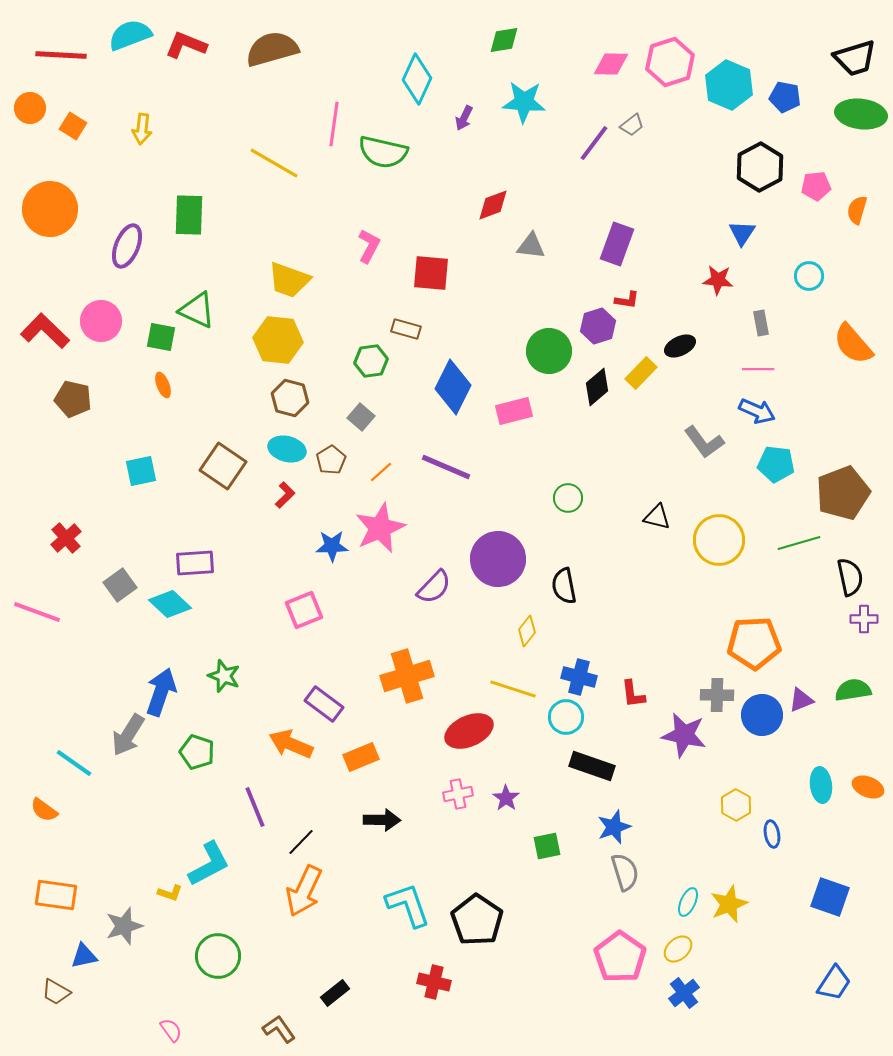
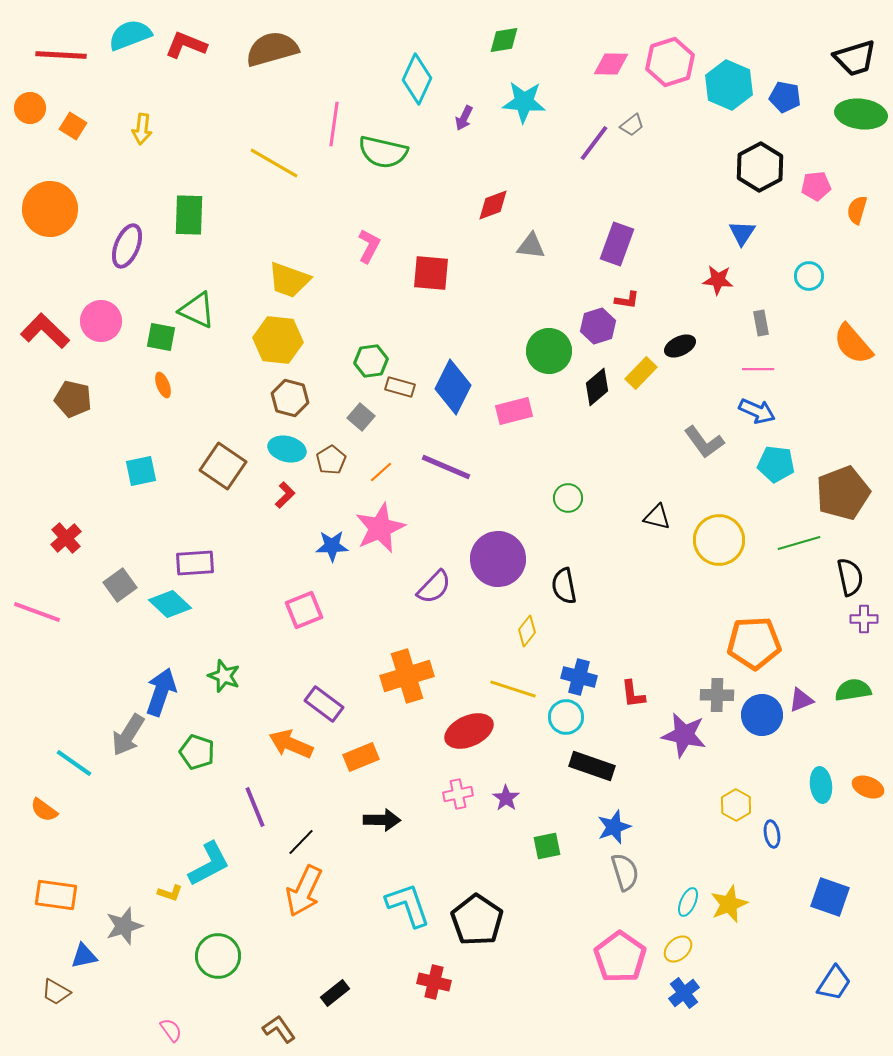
brown rectangle at (406, 329): moved 6 px left, 58 px down
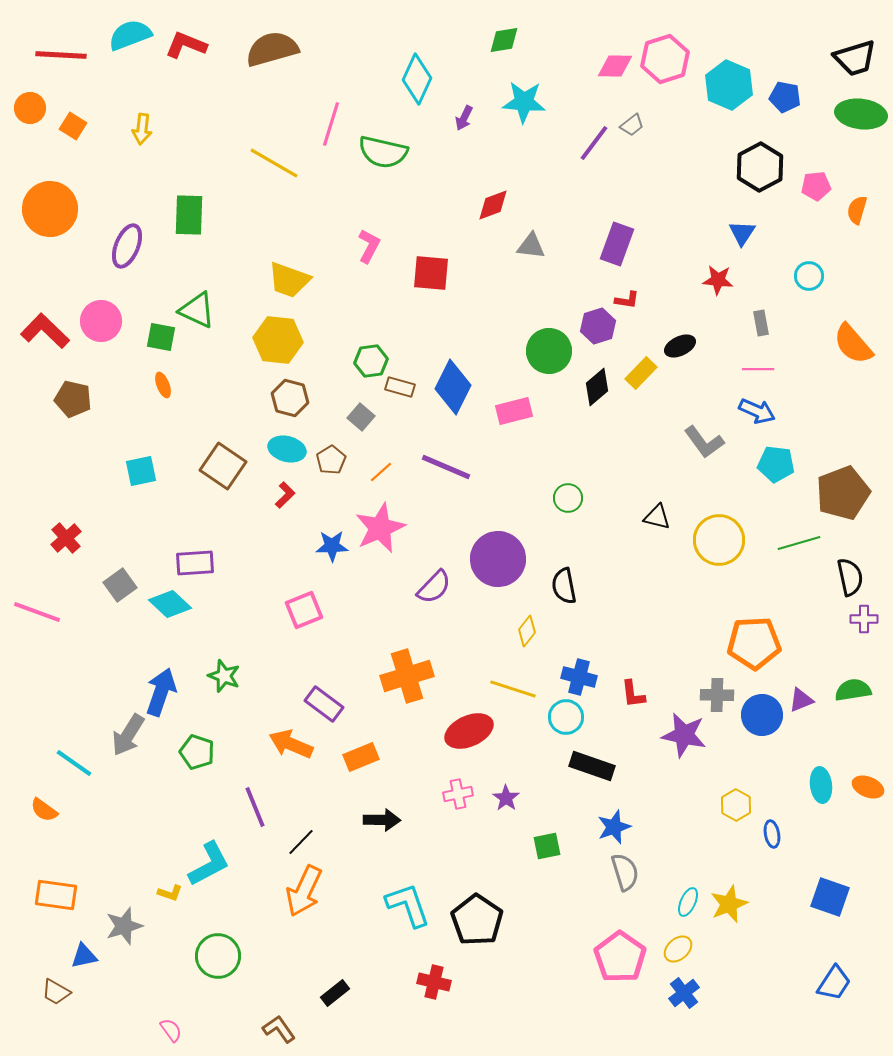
pink hexagon at (670, 62): moved 5 px left, 3 px up
pink diamond at (611, 64): moved 4 px right, 2 px down
pink line at (334, 124): moved 3 px left; rotated 9 degrees clockwise
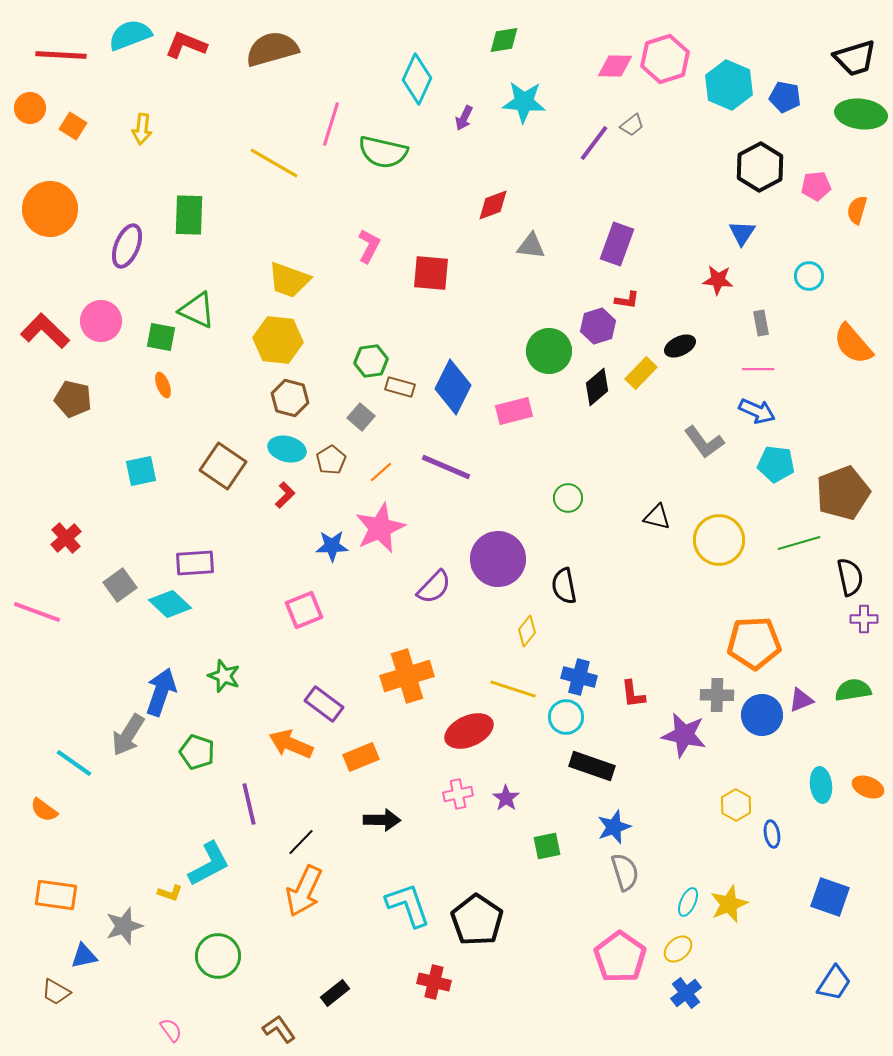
purple line at (255, 807): moved 6 px left, 3 px up; rotated 9 degrees clockwise
blue cross at (684, 993): moved 2 px right
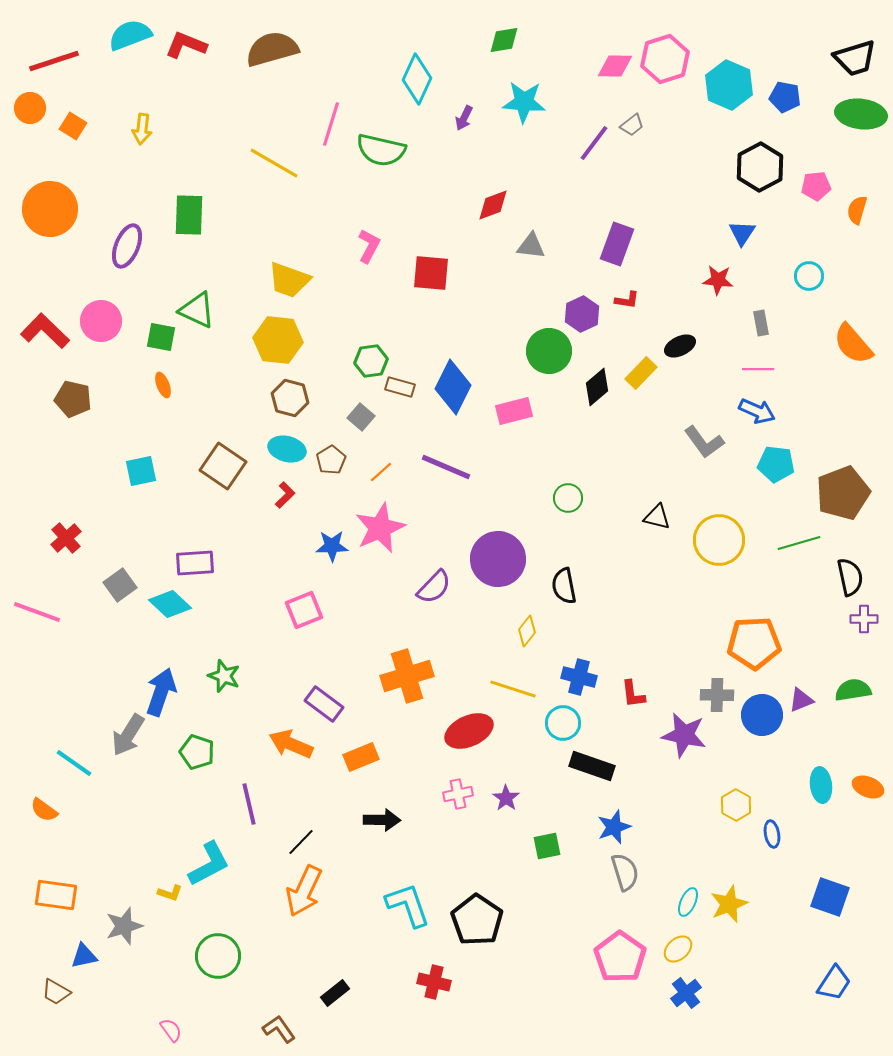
red line at (61, 55): moved 7 px left, 6 px down; rotated 21 degrees counterclockwise
green semicircle at (383, 152): moved 2 px left, 2 px up
purple hexagon at (598, 326): moved 16 px left, 12 px up; rotated 8 degrees counterclockwise
cyan circle at (566, 717): moved 3 px left, 6 px down
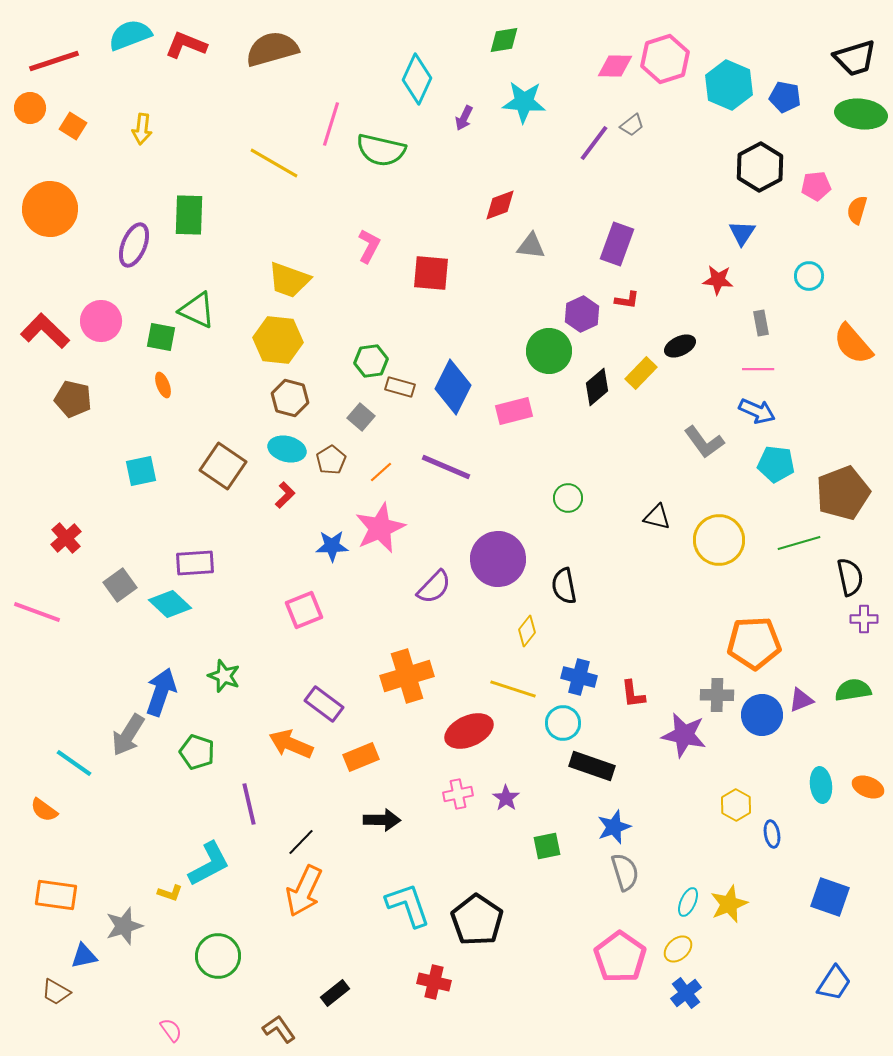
red diamond at (493, 205): moved 7 px right
purple ellipse at (127, 246): moved 7 px right, 1 px up
